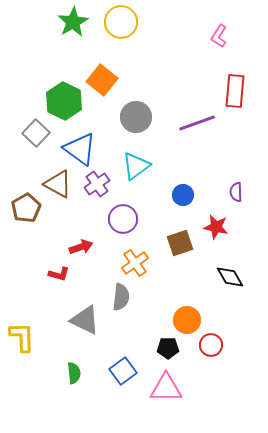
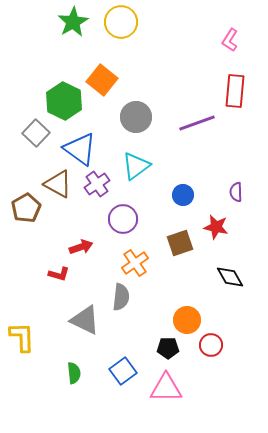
pink L-shape: moved 11 px right, 4 px down
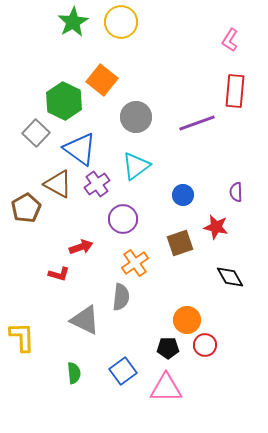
red circle: moved 6 px left
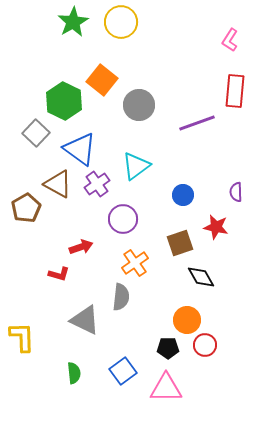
gray circle: moved 3 px right, 12 px up
black diamond: moved 29 px left
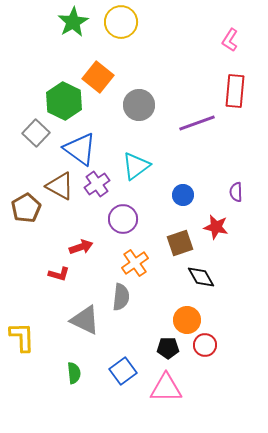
orange square: moved 4 px left, 3 px up
brown triangle: moved 2 px right, 2 px down
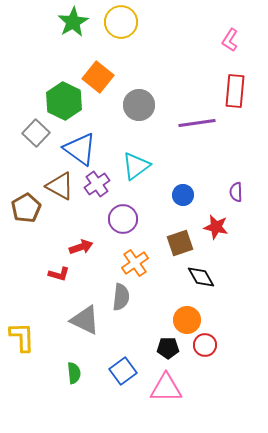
purple line: rotated 12 degrees clockwise
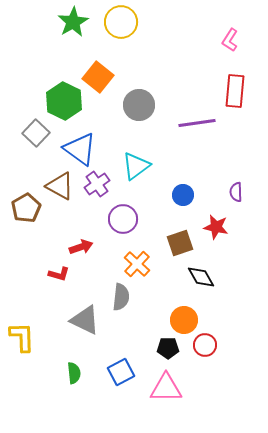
orange cross: moved 2 px right, 1 px down; rotated 12 degrees counterclockwise
orange circle: moved 3 px left
blue square: moved 2 px left, 1 px down; rotated 8 degrees clockwise
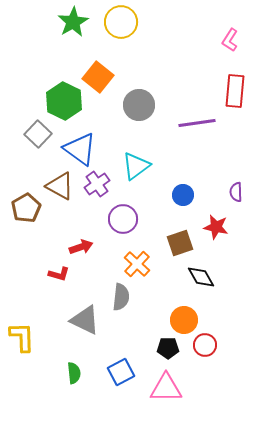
gray square: moved 2 px right, 1 px down
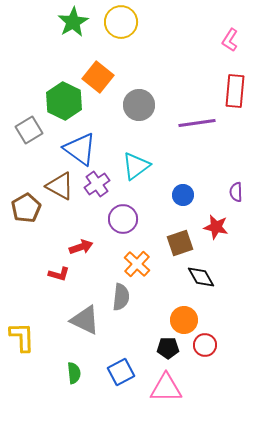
gray square: moved 9 px left, 4 px up; rotated 16 degrees clockwise
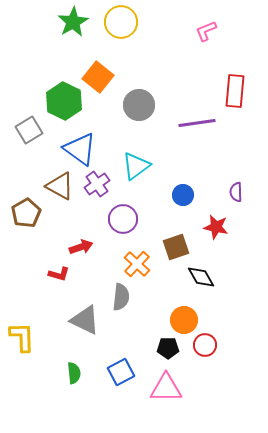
pink L-shape: moved 24 px left, 9 px up; rotated 35 degrees clockwise
brown pentagon: moved 5 px down
brown square: moved 4 px left, 4 px down
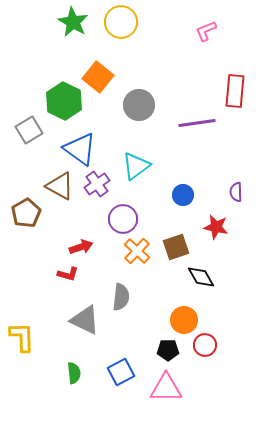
green star: rotated 12 degrees counterclockwise
orange cross: moved 13 px up
red L-shape: moved 9 px right
black pentagon: moved 2 px down
